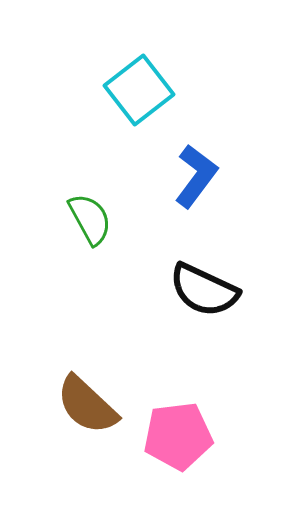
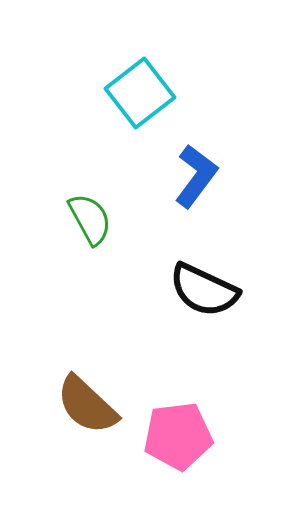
cyan square: moved 1 px right, 3 px down
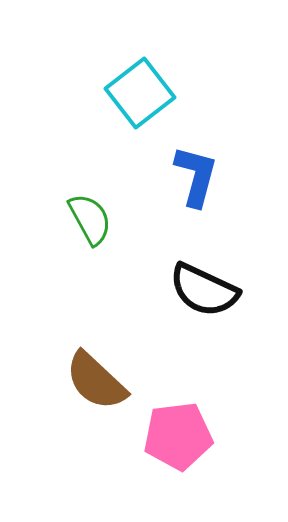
blue L-shape: rotated 22 degrees counterclockwise
brown semicircle: moved 9 px right, 24 px up
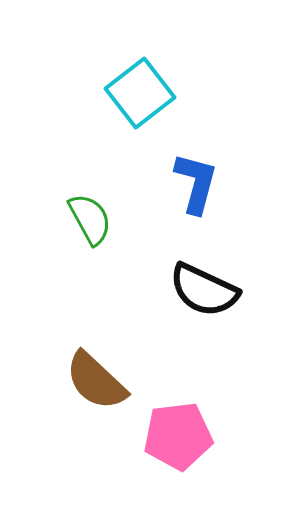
blue L-shape: moved 7 px down
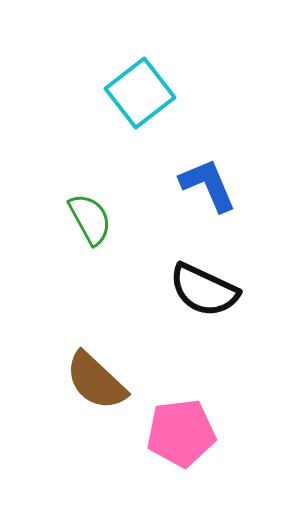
blue L-shape: moved 12 px right, 2 px down; rotated 38 degrees counterclockwise
pink pentagon: moved 3 px right, 3 px up
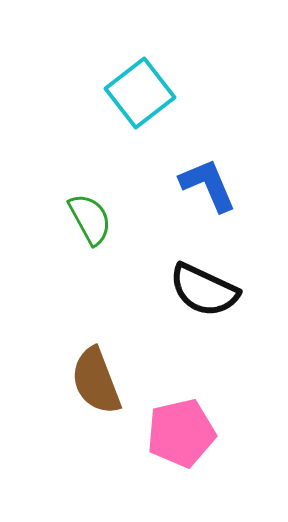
brown semicircle: rotated 26 degrees clockwise
pink pentagon: rotated 6 degrees counterclockwise
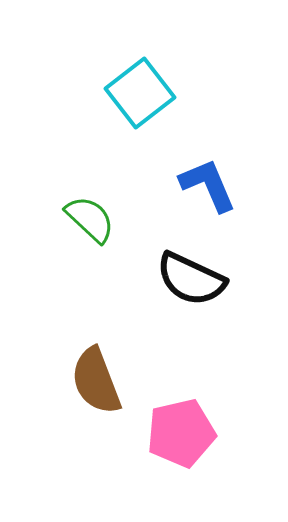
green semicircle: rotated 18 degrees counterclockwise
black semicircle: moved 13 px left, 11 px up
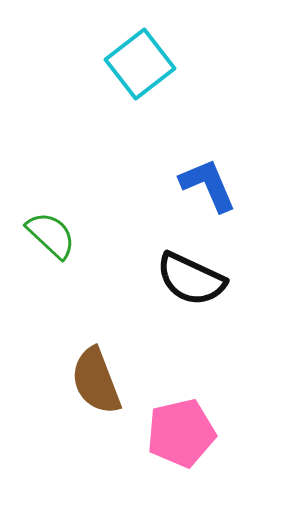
cyan square: moved 29 px up
green semicircle: moved 39 px left, 16 px down
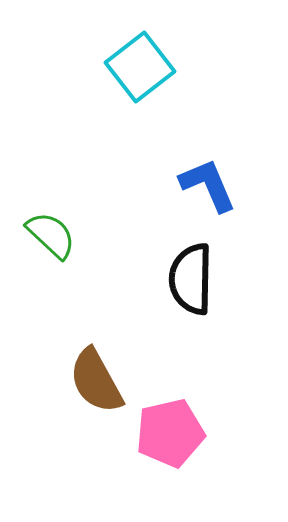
cyan square: moved 3 px down
black semicircle: rotated 66 degrees clockwise
brown semicircle: rotated 8 degrees counterclockwise
pink pentagon: moved 11 px left
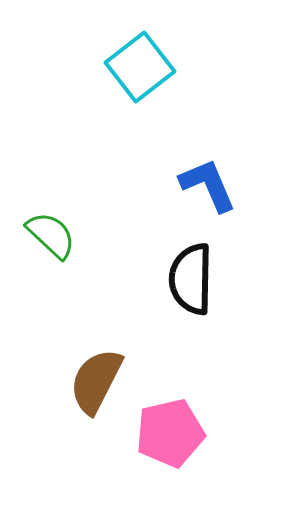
brown semicircle: rotated 56 degrees clockwise
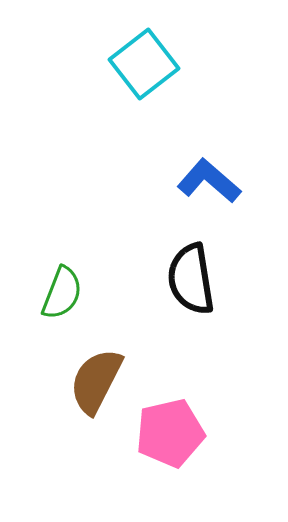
cyan square: moved 4 px right, 3 px up
blue L-shape: moved 1 px right, 4 px up; rotated 26 degrees counterclockwise
green semicircle: moved 11 px right, 58 px down; rotated 68 degrees clockwise
black semicircle: rotated 10 degrees counterclockwise
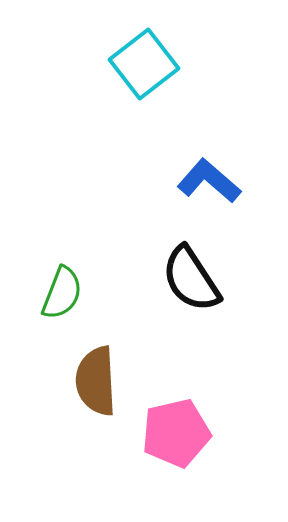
black semicircle: rotated 24 degrees counterclockwise
brown semicircle: rotated 30 degrees counterclockwise
pink pentagon: moved 6 px right
